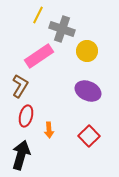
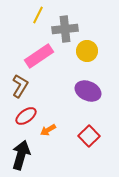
gray cross: moved 3 px right; rotated 25 degrees counterclockwise
red ellipse: rotated 40 degrees clockwise
orange arrow: moved 1 px left; rotated 63 degrees clockwise
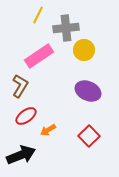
gray cross: moved 1 px right, 1 px up
yellow circle: moved 3 px left, 1 px up
black arrow: rotated 52 degrees clockwise
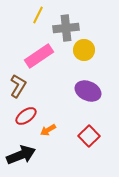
brown L-shape: moved 2 px left
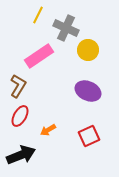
gray cross: rotated 30 degrees clockwise
yellow circle: moved 4 px right
red ellipse: moved 6 px left; rotated 25 degrees counterclockwise
red square: rotated 20 degrees clockwise
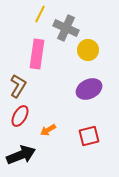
yellow line: moved 2 px right, 1 px up
pink rectangle: moved 2 px left, 2 px up; rotated 48 degrees counterclockwise
purple ellipse: moved 1 px right, 2 px up; rotated 50 degrees counterclockwise
red square: rotated 10 degrees clockwise
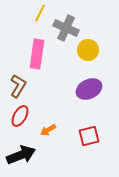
yellow line: moved 1 px up
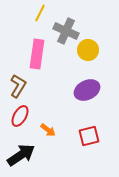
gray cross: moved 3 px down
purple ellipse: moved 2 px left, 1 px down
orange arrow: rotated 112 degrees counterclockwise
black arrow: rotated 12 degrees counterclockwise
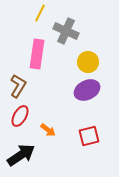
yellow circle: moved 12 px down
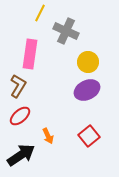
pink rectangle: moved 7 px left
red ellipse: rotated 20 degrees clockwise
orange arrow: moved 6 px down; rotated 28 degrees clockwise
red square: rotated 25 degrees counterclockwise
